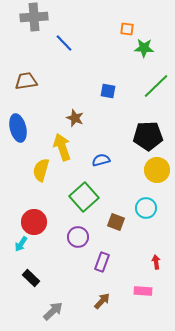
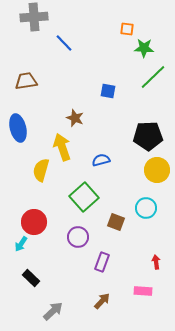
green line: moved 3 px left, 9 px up
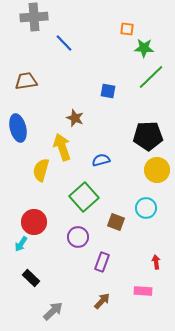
green line: moved 2 px left
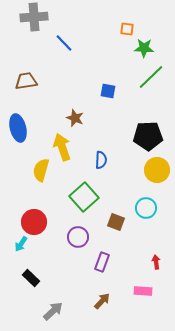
blue semicircle: rotated 108 degrees clockwise
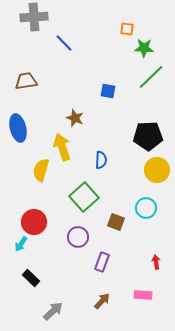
pink rectangle: moved 4 px down
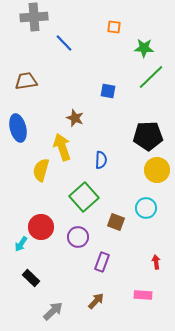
orange square: moved 13 px left, 2 px up
red circle: moved 7 px right, 5 px down
brown arrow: moved 6 px left
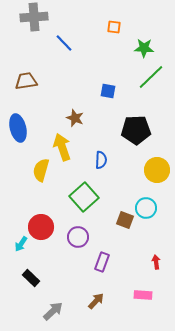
black pentagon: moved 12 px left, 6 px up
brown square: moved 9 px right, 2 px up
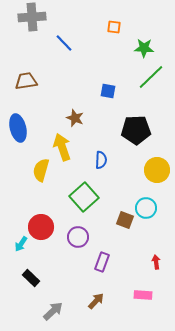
gray cross: moved 2 px left
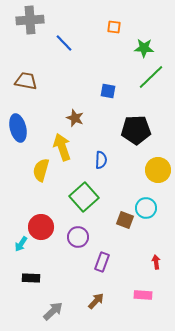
gray cross: moved 2 px left, 3 px down
brown trapezoid: rotated 20 degrees clockwise
yellow circle: moved 1 px right
black rectangle: rotated 42 degrees counterclockwise
